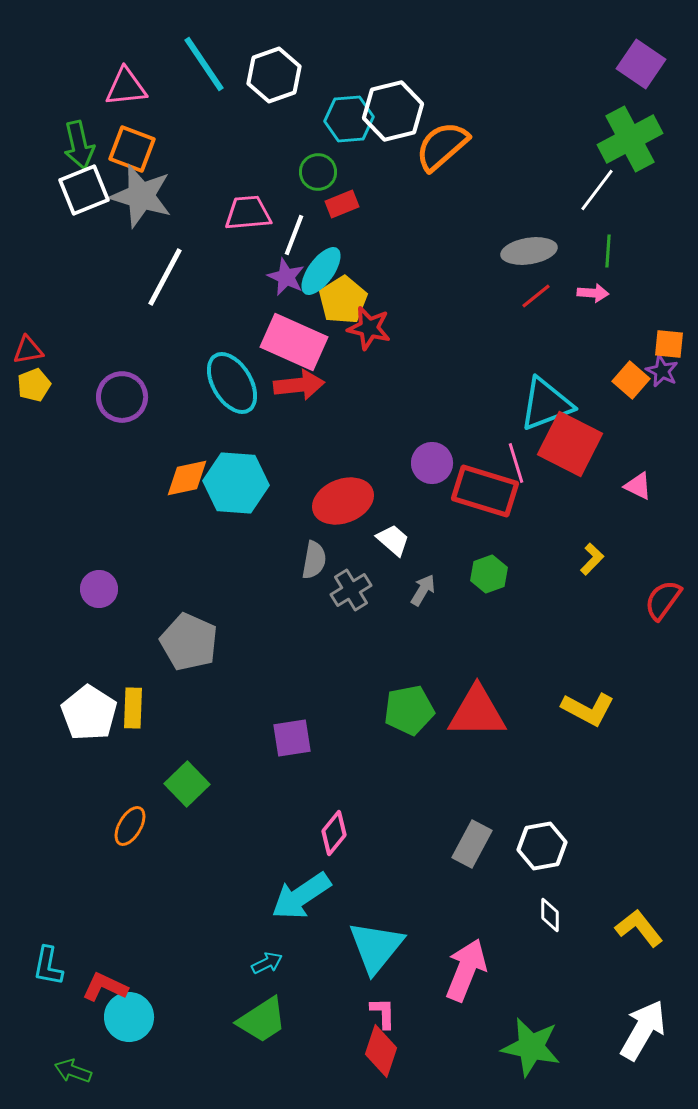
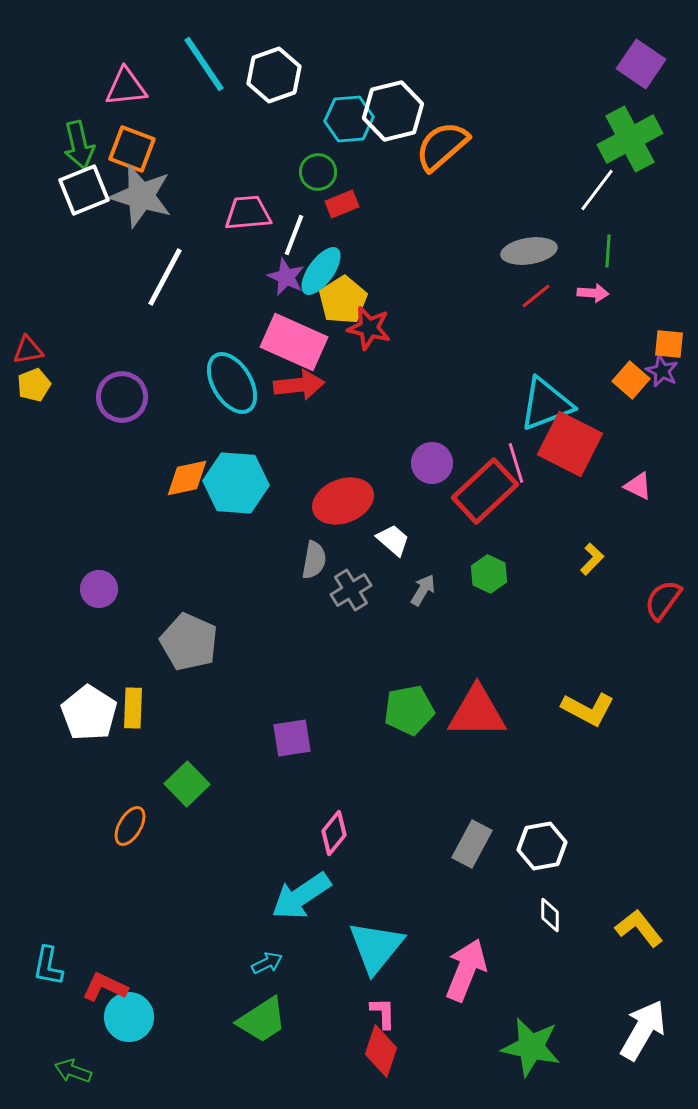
red rectangle at (485, 491): rotated 60 degrees counterclockwise
green hexagon at (489, 574): rotated 15 degrees counterclockwise
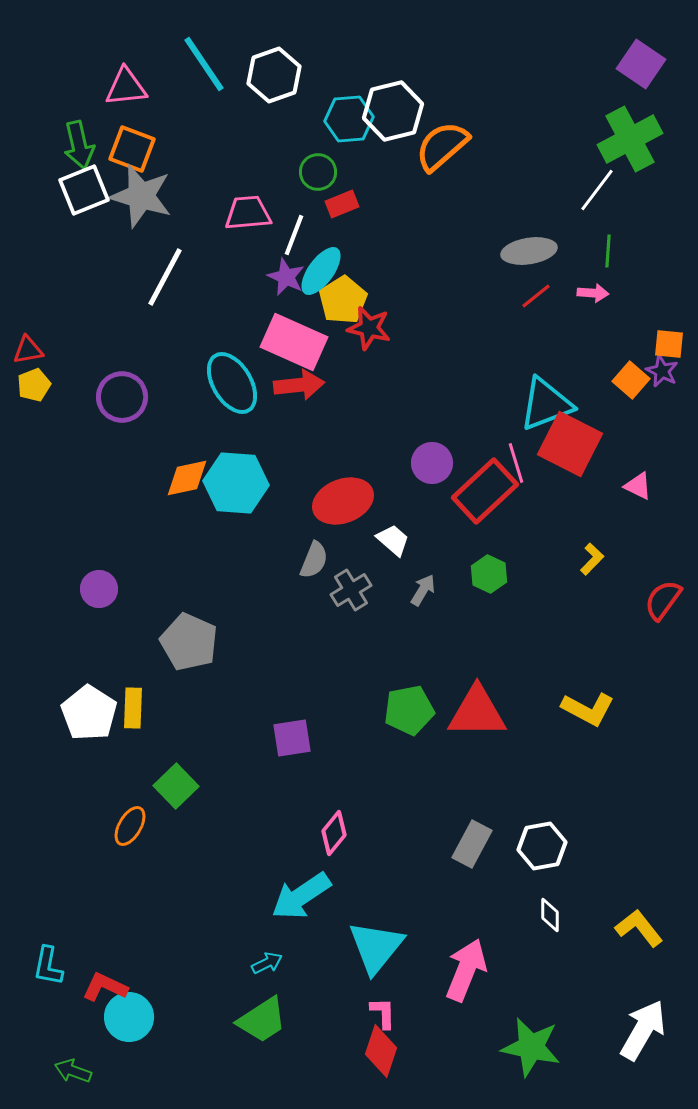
gray semicircle at (314, 560): rotated 12 degrees clockwise
green square at (187, 784): moved 11 px left, 2 px down
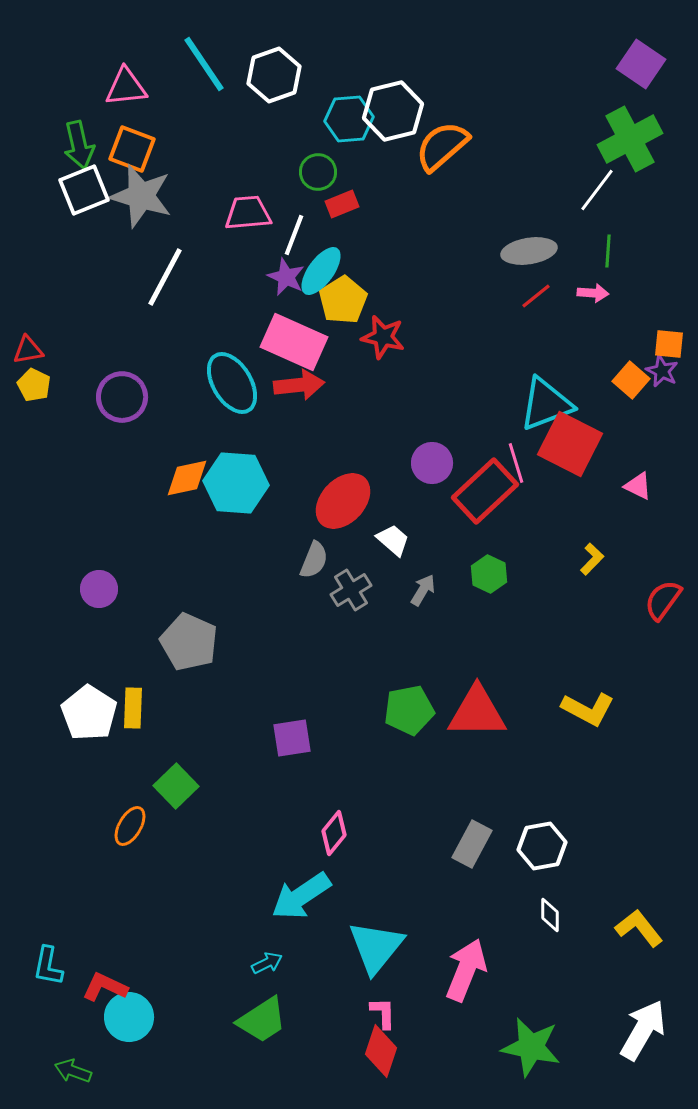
red star at (369, 328): moved 14 px right, 9 px down
yellow pentagon at (34, 385): rotated 24 degrees counterclockwise
red ellipse at (343, 501): rotated 26 degrees counterclockwise
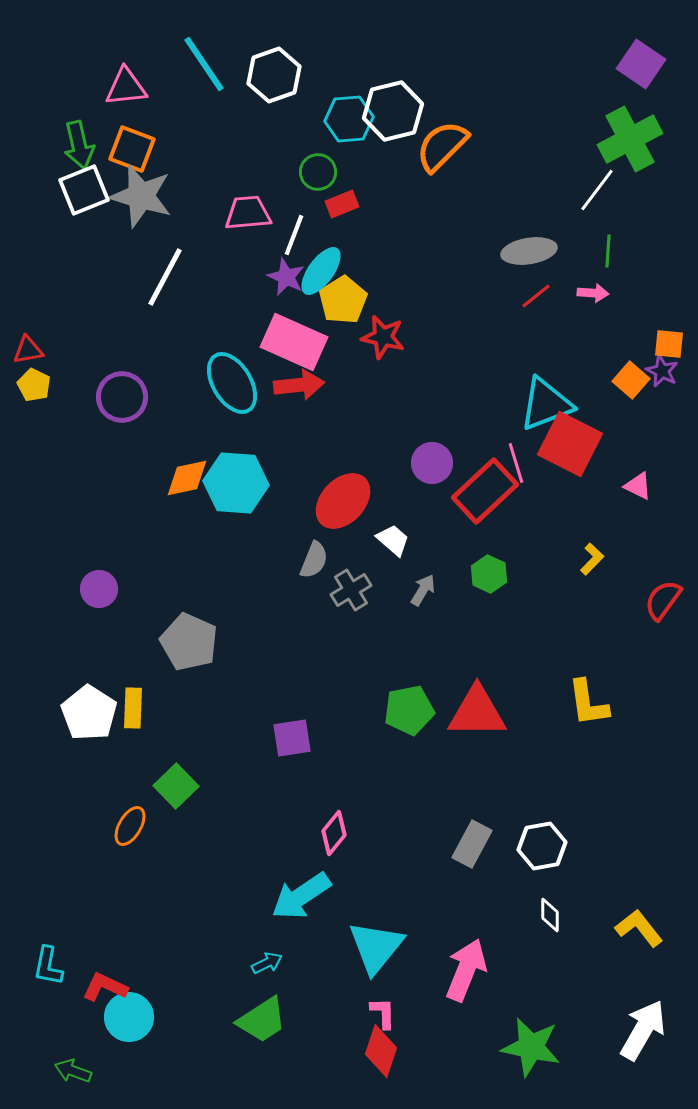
orange semicircle at (442, 146): rotated 4 degrees counterclockwise
yellow L-shape at (588, 709): moved 6 px up; rotated 54 degrees clockwise
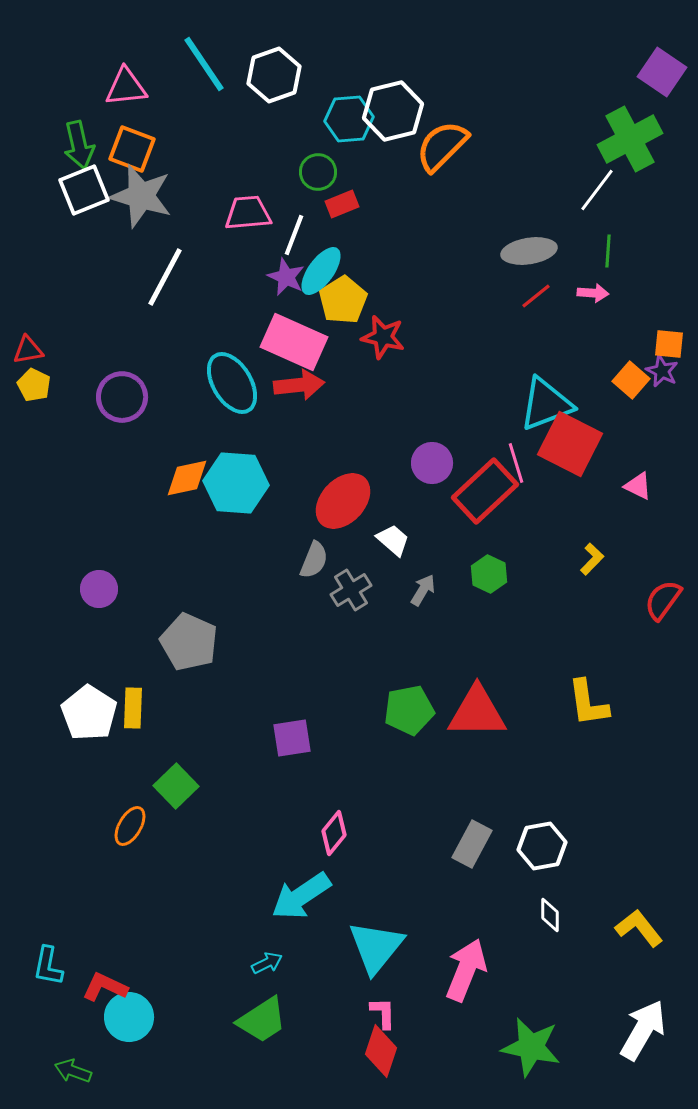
purple square at (641, 64): moved 21 px right, 8 px down
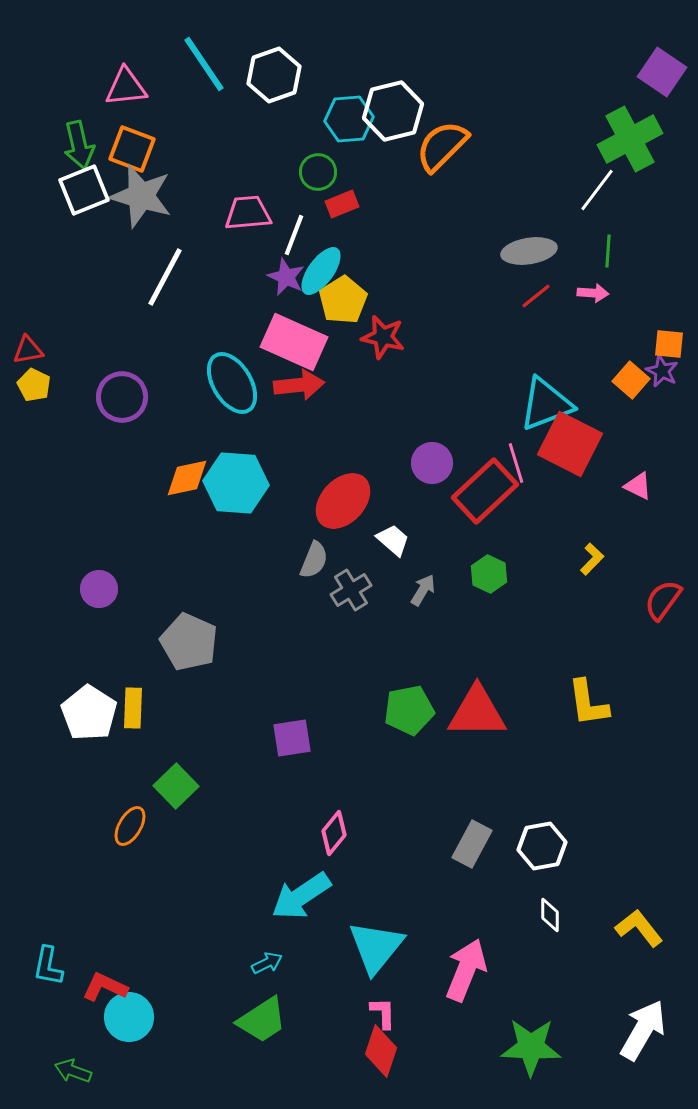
green star at (531, 1047): rotated 10 degrees counterclockwise
